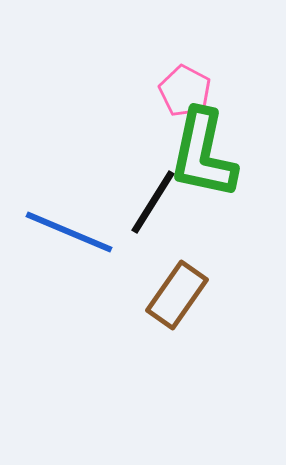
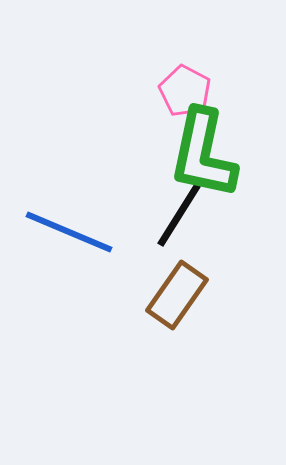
black line: moved 26 px right, 13 px down
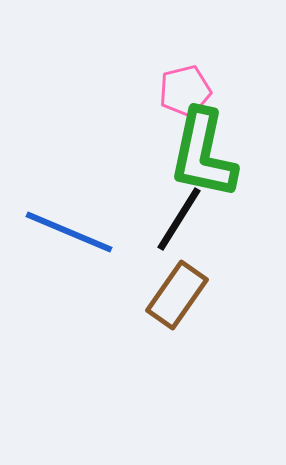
pink pentagon: rotated 30 degrees clockwise
black line: moved 4 px down
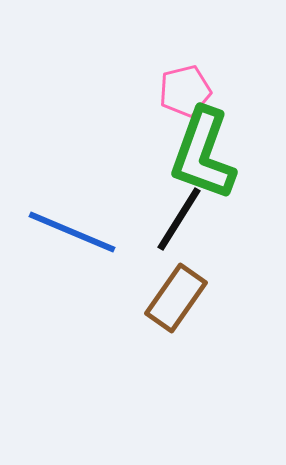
green L-shape: rotated 8 degrees clockwise
blue line: moved 3 px right
brown rectangle: moved 1 px left, 3 px down
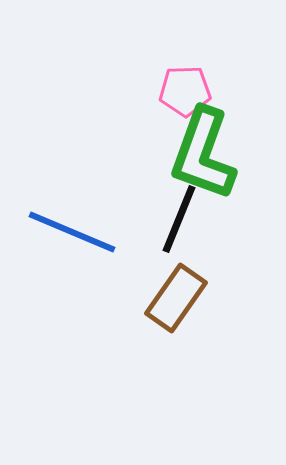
pink pentagon: rotated 12 degrees clockwise
black line: rotated 10 degrees counterclockwise
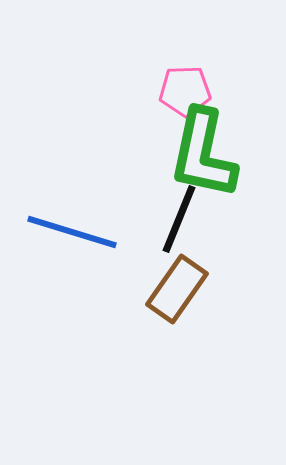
green L-shape: rotated 8 degrees counterclockwise
blue line: rotated 6 degrees counterclockwise
brown rectangle: moved 1 px right, 9 px up
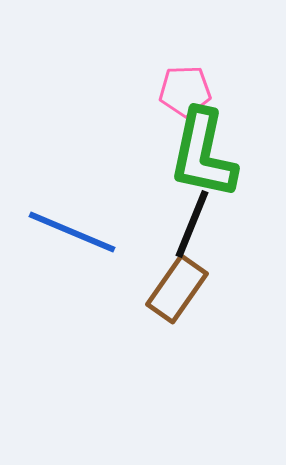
black line: moved 13 px right, 5 px down
blue line: rotated 6 degrees clockwise
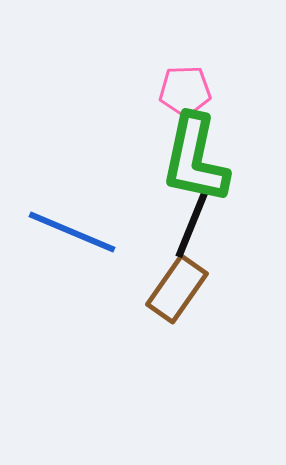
green L-shape: moved 8 px left, 5 px down
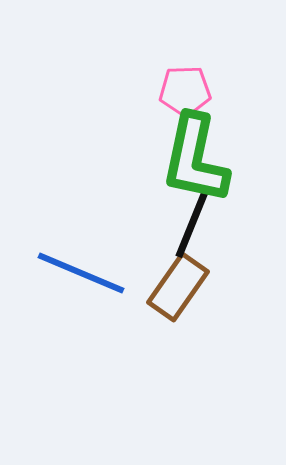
blue line: moved 9 px right, 41 px down
brown rectangle: moved 1 px right, 2 px up
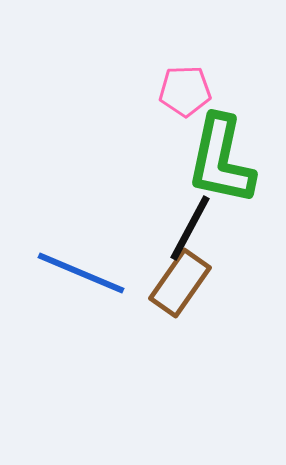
green L-shape: moved 26 px right, 1 px down
black line: moved 2 px left, 4 px down; rotated 6 degrees clockwise
brown rectangle: moved 2 px right, 4 px up
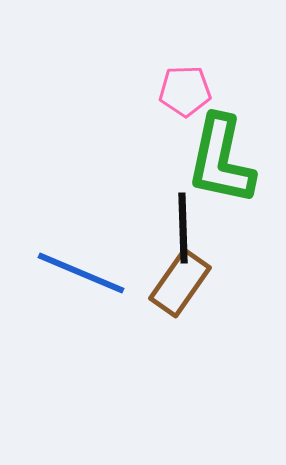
black line: moved 7 px left; rotated 30 degrees counterclockwise
